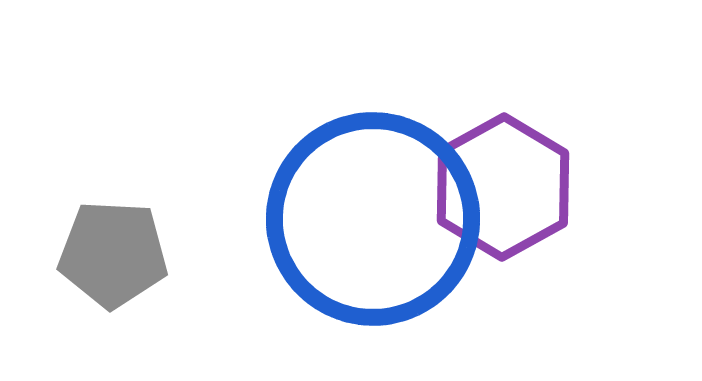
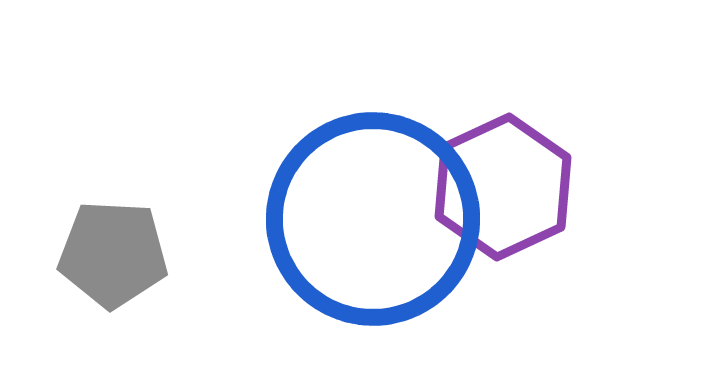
purple hexagon: rotated 4 degrees clockwise
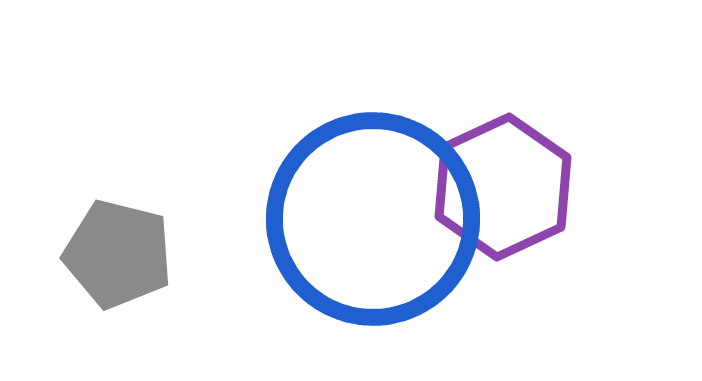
gray pentagon: moved 5 px right; rotated 11 degrees clockwise
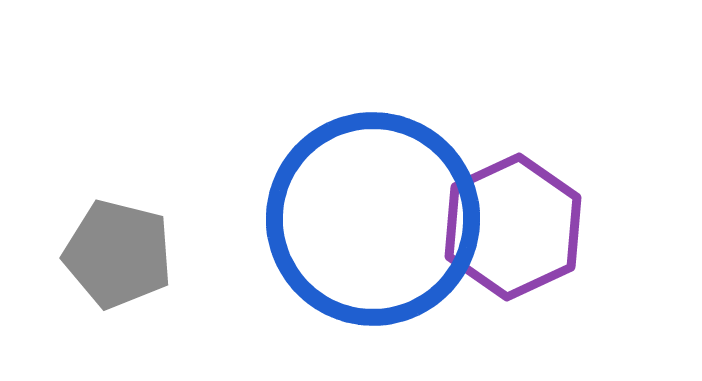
purple hexagon: moved 10 px right, 40 px down
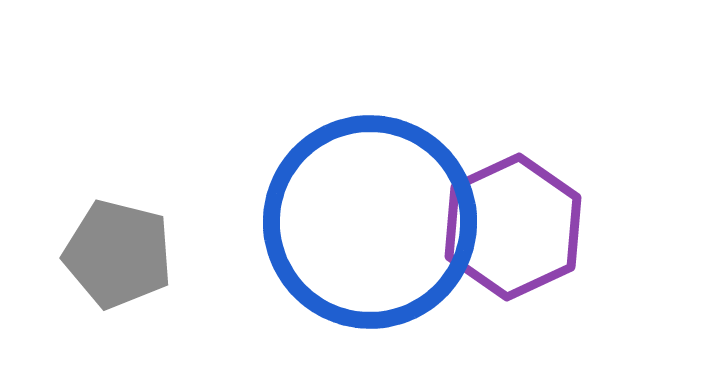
blue circle: moved 3 px left, 3 px down
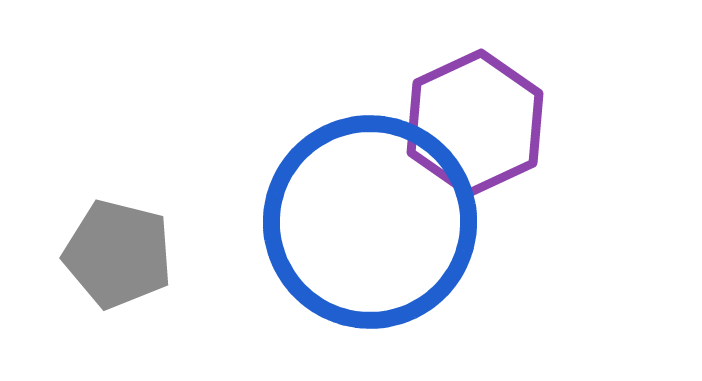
purple hexagon: moved 38 px left, 104 px up
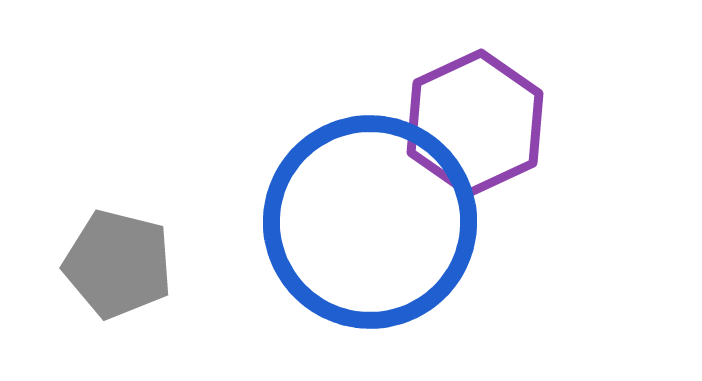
gray pentagon: moved 10 px down
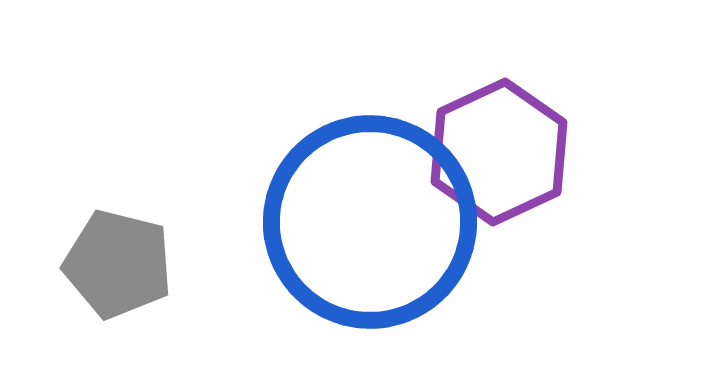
purple hexagon: moved 24 px right, 29 px down
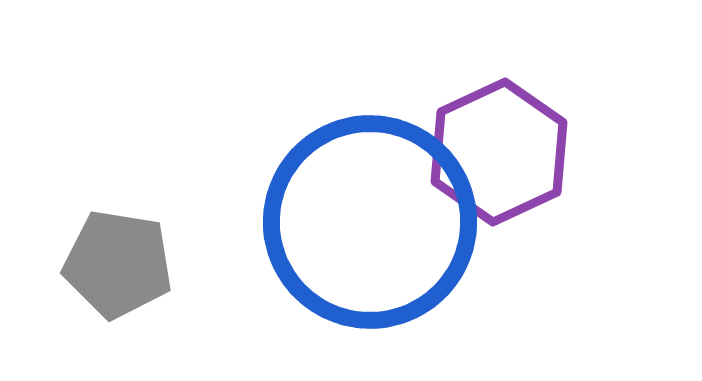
gray pentagon: rotated 5 degrees counterclockwise
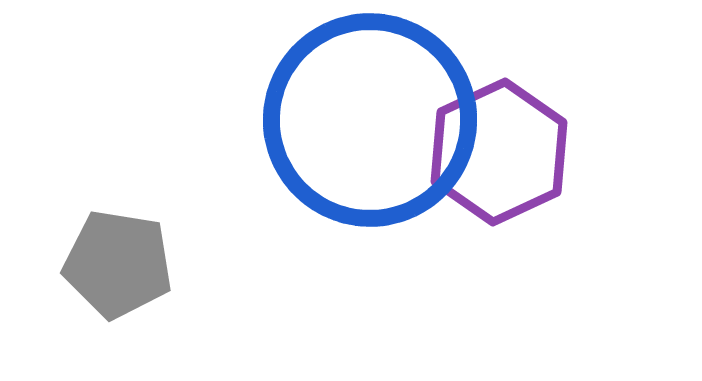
blue circle: moved 102 px up
